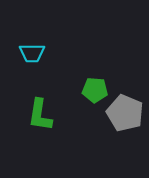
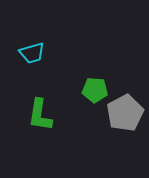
cyan trapezoid: rotated 16 degrees counterclockwise
gray pentagon: rotated 21 degrees clockwise
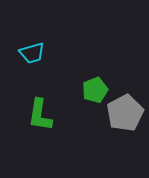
green pentagon: rotated 25 degrees counterclockwise
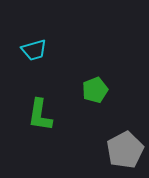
cyan trapezoid: moved 2 px right, 3 px up
gray pentagon: moved 37 px down
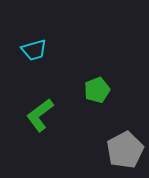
green pentagon: moved 2 px right
green L-shape: rotated 44 degrees clockwise
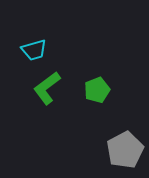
green L-shape: moved 7 px right, 27 px up
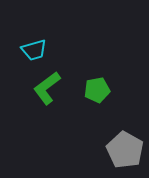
green pentagon: rotated 10 degrees clockwise
gray pentagon: rotated 15 degrees counterclockwise
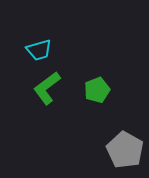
cyan trapezoid: moved 5 px right
green pentagon: rotated 10 degrees counterclockwise
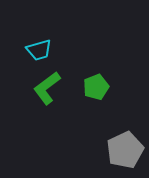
green pentagon: moved 1 px left, 3 px up
gray pentagon: rotated 18 degrees clockwise
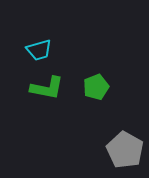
green L-shape: rotated 132 degrees counterclockwise
gray pentagon: rotated 18 degrees counterclockwise
